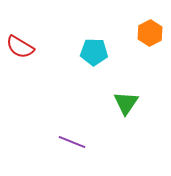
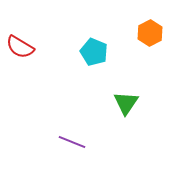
cyan pentagon: rotated 20 degrees clockwise
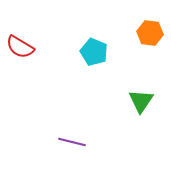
orange hexagon: rotated 25 degrees counterclockwise
green triangle: moved 15 px right, 2 px up
purple line: rotated 8 degrees counterclockwise
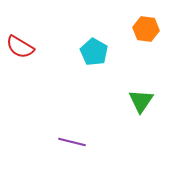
orange hexagon: moved 4 px left, 4 px up
cyan pentagon: rotated 8 degrees clockwise
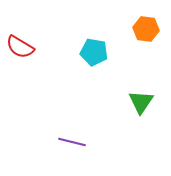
cyan pentagon: rotated 20 degrees counterclockwise
green triangle: moved 1 px down
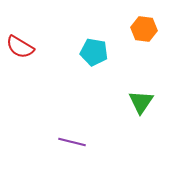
orange hexagon: moved 2 px left
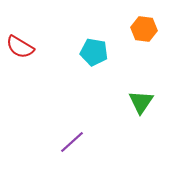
purple line: rotated 56 degrees counterclockwise
